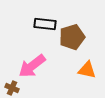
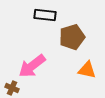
black rectangle: moved 9 px up
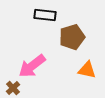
brown cross: moved 1 px right; rotated 24 degrees clockwise
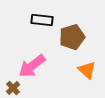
black rectangle: moved 3 px left, 5 px down
orange triangle: rotated 30 degrees clockwise
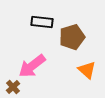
black rectangle: moved 2 px down
brown cross: moved 1 px up
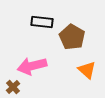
brown pentagon: rotated 25 degrees counterclockwise
pink arrow: rotated 24 degrees clockwise
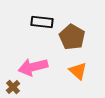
pink arrow: moved 1 px right, 1 px down
orange triangle: moved 9 px left, 1 px down
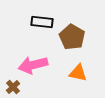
pink arrow: moved 2 px up
orange triangle: moved 2 px down; rotated 30 degrees counterclockwise
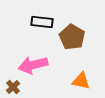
orange triangle: moved 3 px right, 8 px down
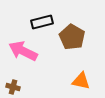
black rectangle: rotated 20 degrees counterclockwise
pink arrow: moved 10 px left, 14 px up; rotated 40 degrees clockwise
brown cross: rotated 32 degrees counterclockwise
